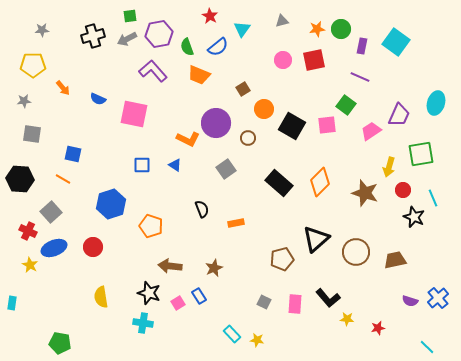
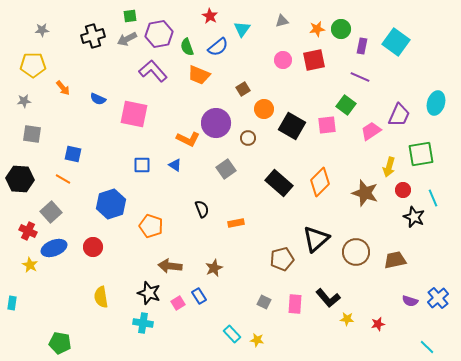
red star at (378, 328): moved 4 px up
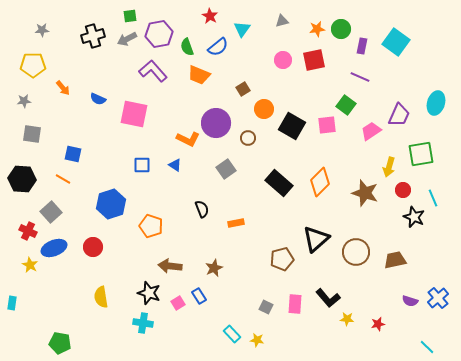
black hexagon at (20, 179): moved 2 px right
gray square at (264, 302): moved 2 px right, 5 px down
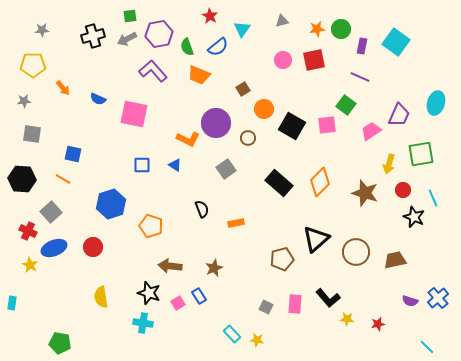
yellow arrow at (389, 167): moved 3 px up
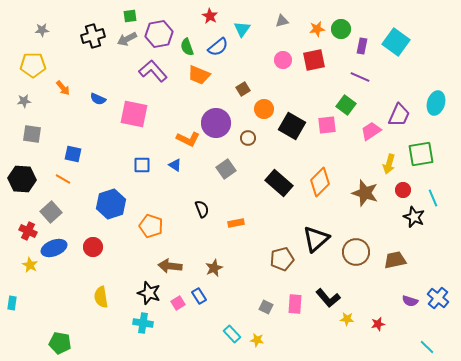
blue cross at (438, 298): rotated 10 degrees counterclockwise
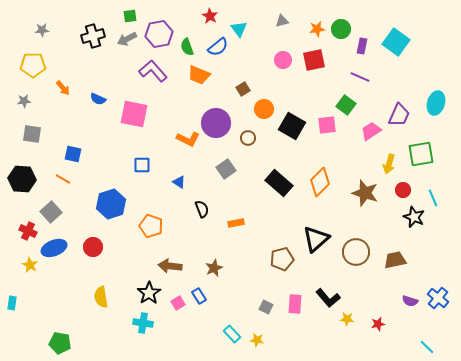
cyan triangle at (242, 29): moved 3 px left; rotated 12 degrees counterclockwise
blue triangle at (175, 165): moved 4 px right, 17 px down
black star at (149, 293): rotated 20 degrees clockwise
